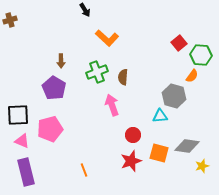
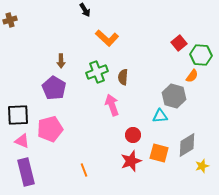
gray diamond: moved 1 px up; rotated 40 degrees counterclockwise
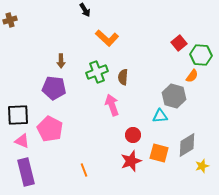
purple pentagon: rotated 25 degrees counterclockwise
pink pentagon: rotated 30 degrees counterclockwise
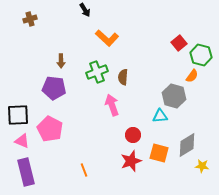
brown cross: moved 20 px right, 1 px up
green hexagon: rotated 10 degrees clockwise
yellow star: rotated 24 degrees clockwise
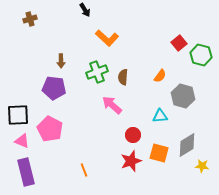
orange semicircle: moved 32 px left
gray hexagon: moved 9 px right
pink arrow: rotated 30 degrees counterclockwise
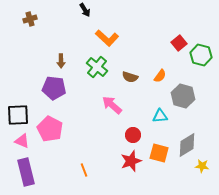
green cross: moved 5 px up; rotated 30 degrees counterclockwise
brown semicircle: moved 7 px right; rotated 77 degrees counterclockwise
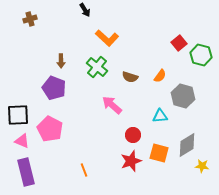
purple pentagon: rotated 15 degrees clockwise
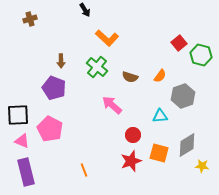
gray hexagon: rotated 25 degrees clockwise
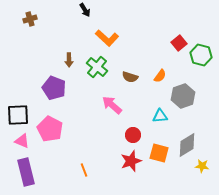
brown arrow: moved 8 px right, 1 px up
